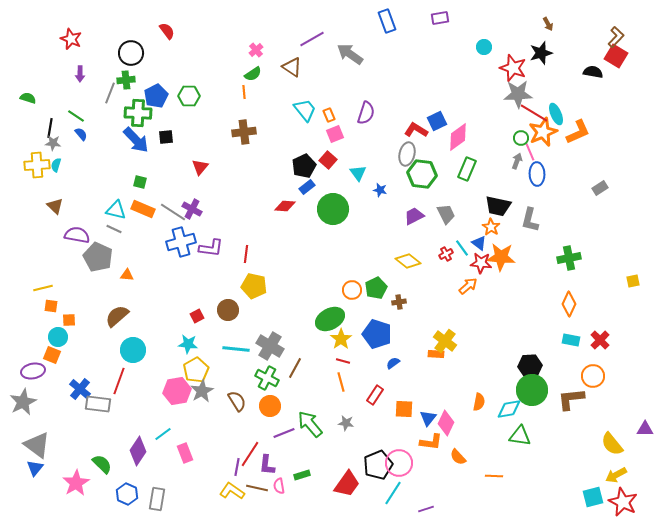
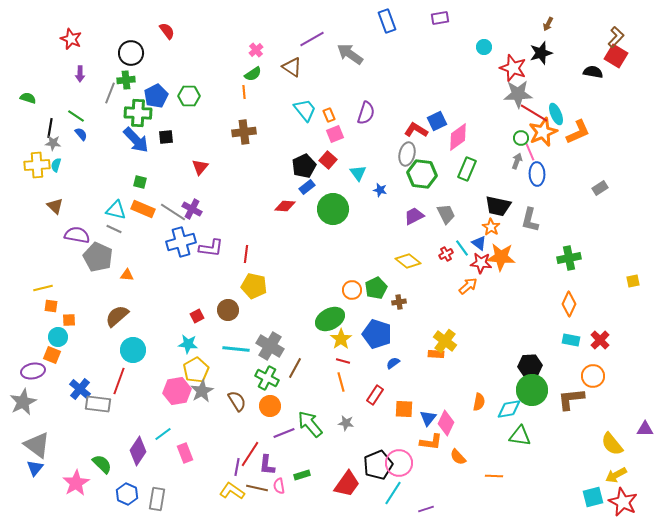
brown arrow at (548, 24): rotated 56 degrees clockwise
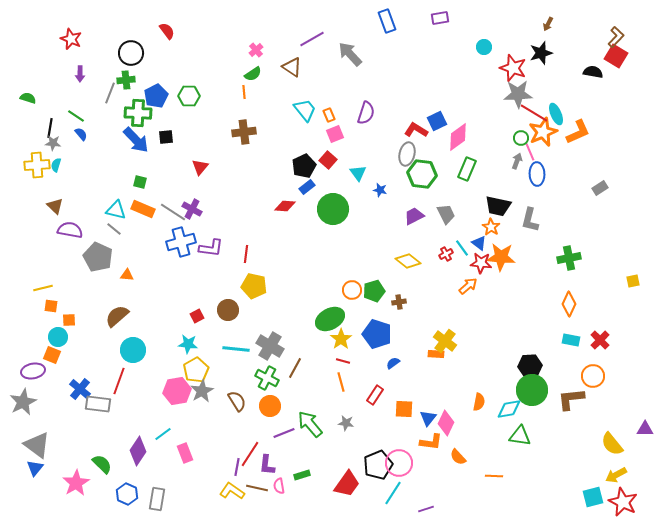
gray arrow at (350, 54): rotated 12 degrees clockwise
gray line at (114, 229): rotated 14 degrees clockwise
purple semicircle at (77, 235): moved 7 px left, 5 px up
green pentagon at (376, 288): moved 2 px left, 3 px down; rotated 10 degrees clockwise
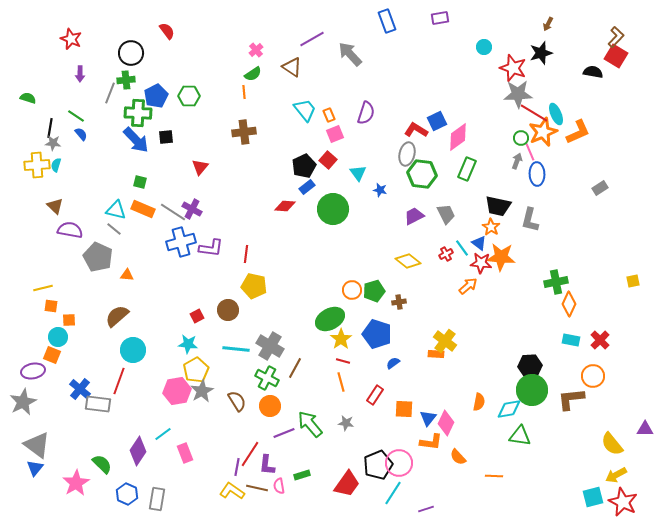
green cross at (569, 258): moved 13 px left, 24 px down
